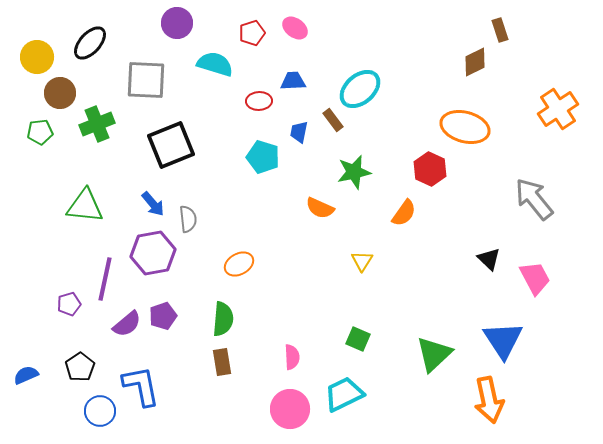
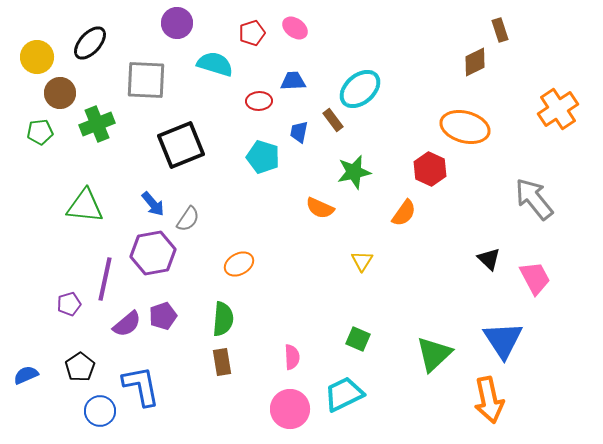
black square at (171, 145): moved 10 px right
gray semicircle at (188, 219): rotated 40 degrees clockwise
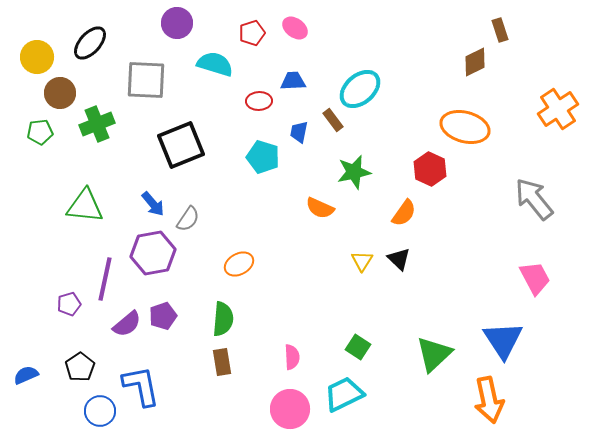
black triangle at (489, 259): moved 90 px left
green square at (358, 339): moved 8 px down; rotated 10 degrees clockwise
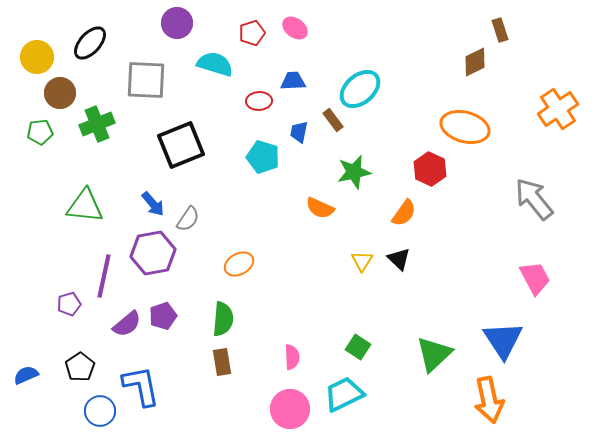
purple line at (105, 279): moved 1 px left, 3 px up
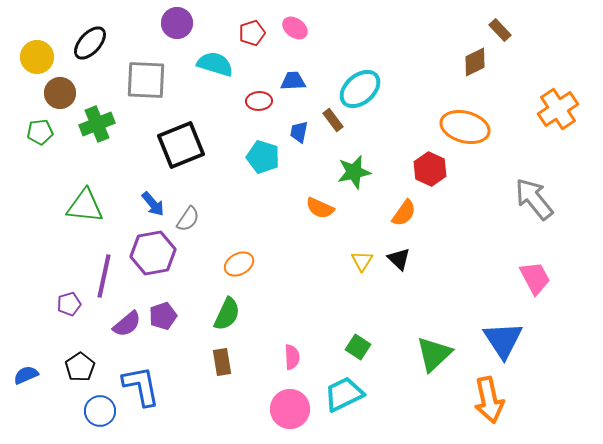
brown rectangle at (500, 30): rotated 25 degrees counterclockwise
green semicircle at (223, 319): moved 4 px right, 5 px up; rotated 20 degrees clockwise
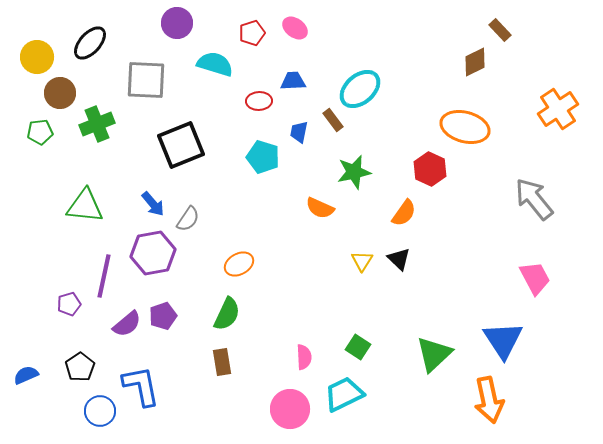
pink semicircle at (292, 357): moved 12 px right
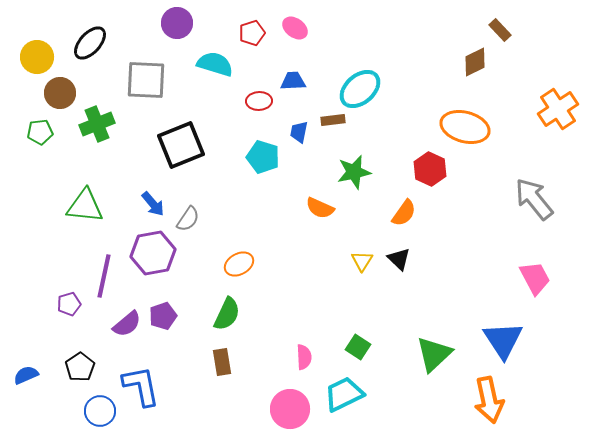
brown rectangle at (333, 120): rotated 60 degrees counterclockwise
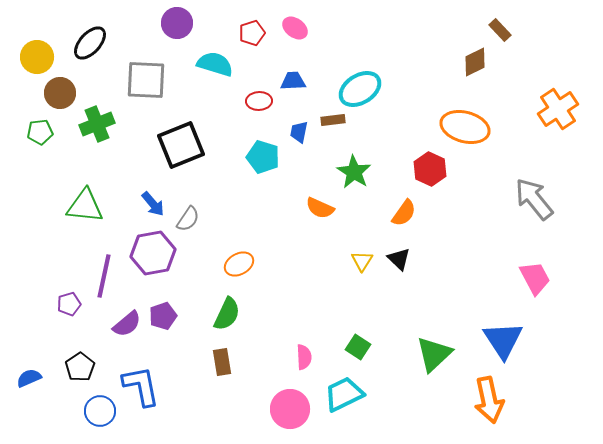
cyan ellipse at (360, 89): rotated 9 degrees clockwise
green star at (354, 172): rotated 28 degrees counterclockwise
blue semicircle at (26, 375): moved 3 px right, 3 px down
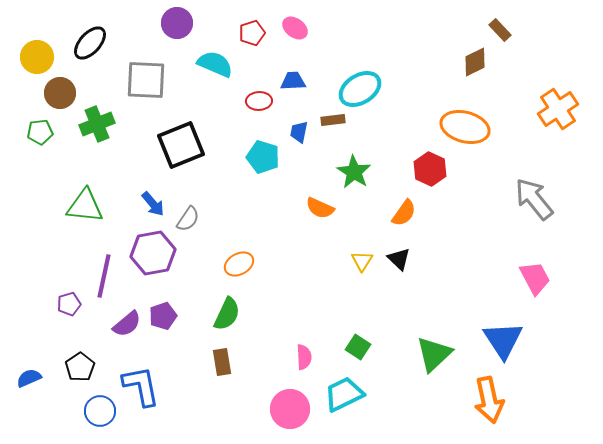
cyan semicircle at (215, 64): rotated 6 degrees clockwise
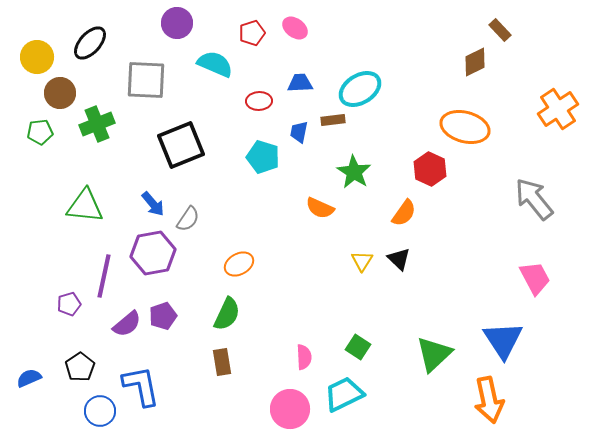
blue trapezoid at (293, 81): moved 7 px right, 2 px down
